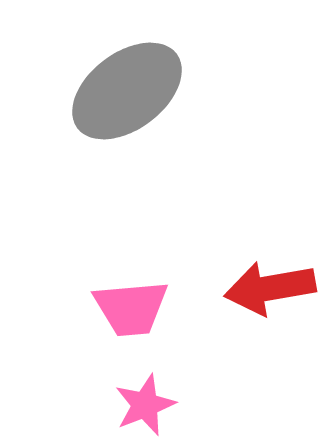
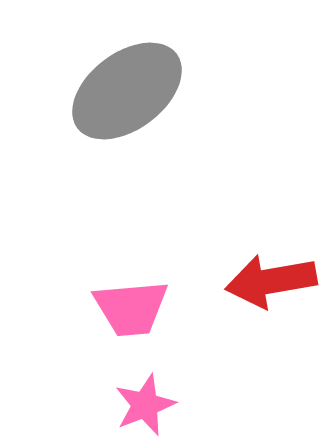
red arrow: moved 1 px right, 7 px up
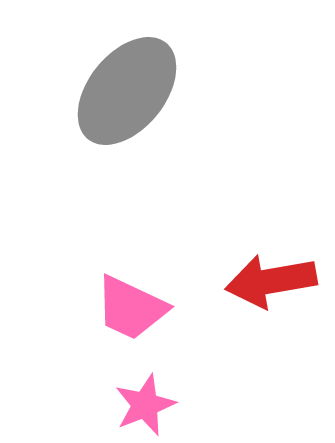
gray ellipse: rotated 14 degrees counterclockwise
pink trapezoid: rotated 30 degrees clockwise
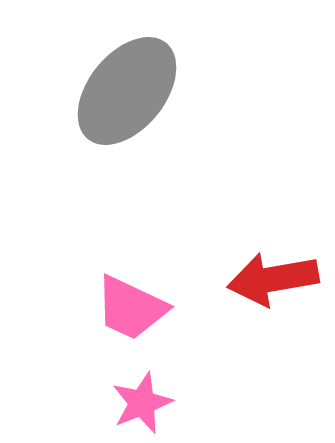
red arrow: moved 2 px right, 2 px up
pink star: moved 3 px left, 2 px up
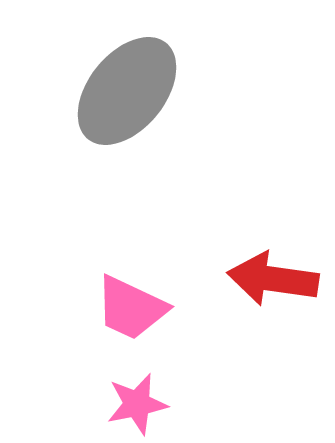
red arrow: rotated 18 degrees clockwise
pink star: moved 5 px left, 1 px down; rotated 10 degrees clockwise
